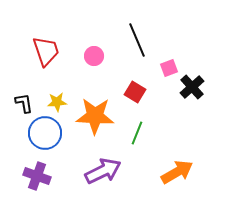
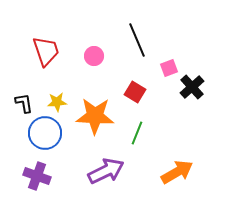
purple arrow: moved 3 px right
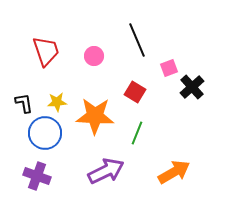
orange arrow: moved 3 px left
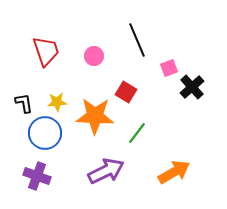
red square: moved 9 px left
green line: rotated 15 degrees clockwise
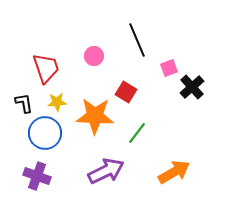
red trapezoid: moved 17 px down
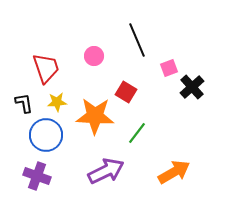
blue circle: moved 1 px right, 2 px down
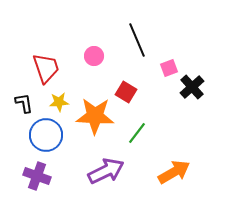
yellow star: moved 2 px right
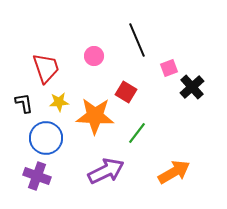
blue circle: moved 3 px down
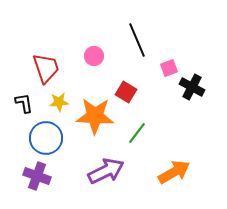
black cross: rotated 20 degrees counterclockwise
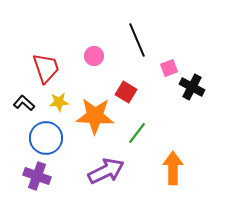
black L-shape: rotated 40 degrees counterclockwise
orange arrow: moved 1 px left, 4 px up; rotated 60 degrees counterclockwise
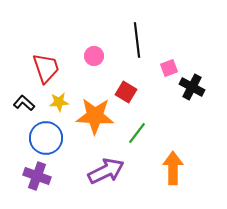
black line: rotated 16 degrees clockwise
